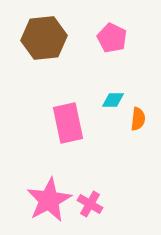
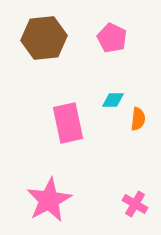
pink cross: moved 45 px right
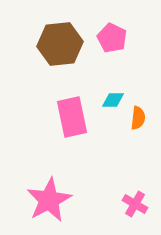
brown hexagon: moved 16 px right, 6 px down
orange semicircle: moved 1 px up
pink rectangle: moved 4 px right, 6 px up
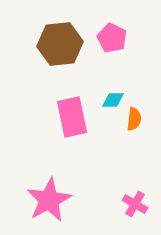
orange semicircle: moved 4 px left, 1 px down
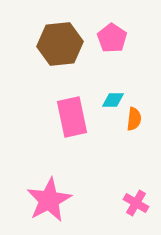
pink pentagon: rotated 8 degrees clockwise
pink cross: moved 1 px right, 1 px up
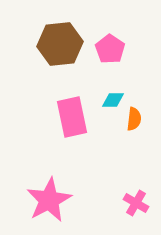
pink pentagon: moved 2 px left, 11 px down
